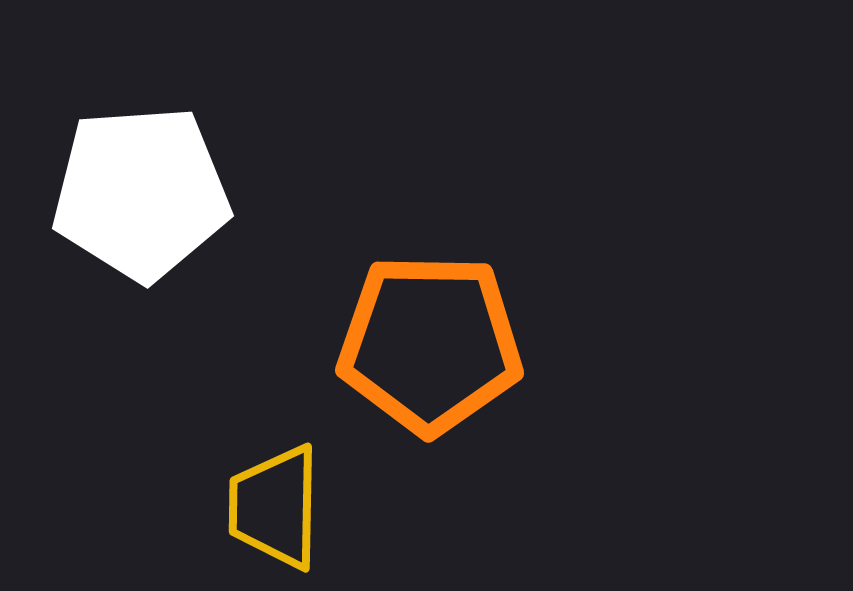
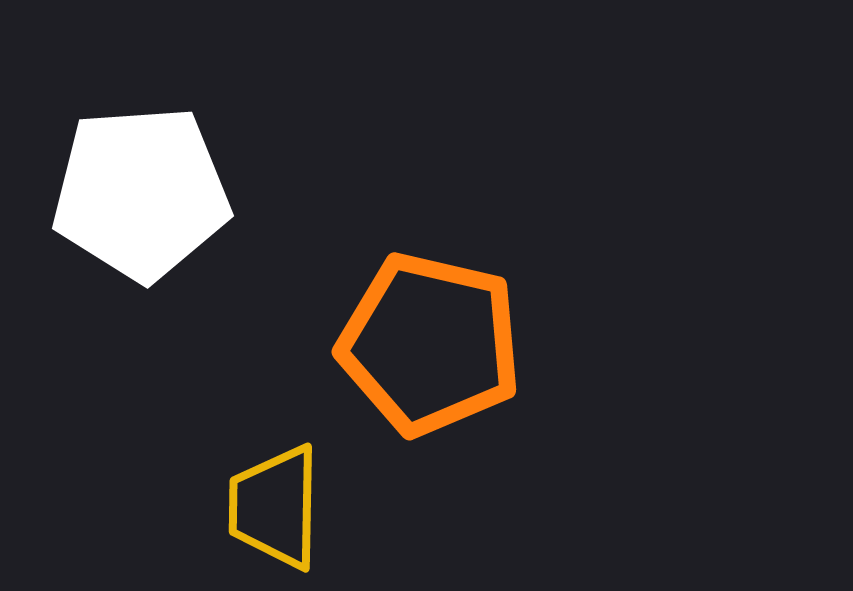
orange pentagon: rotated 12 degrees clockwise
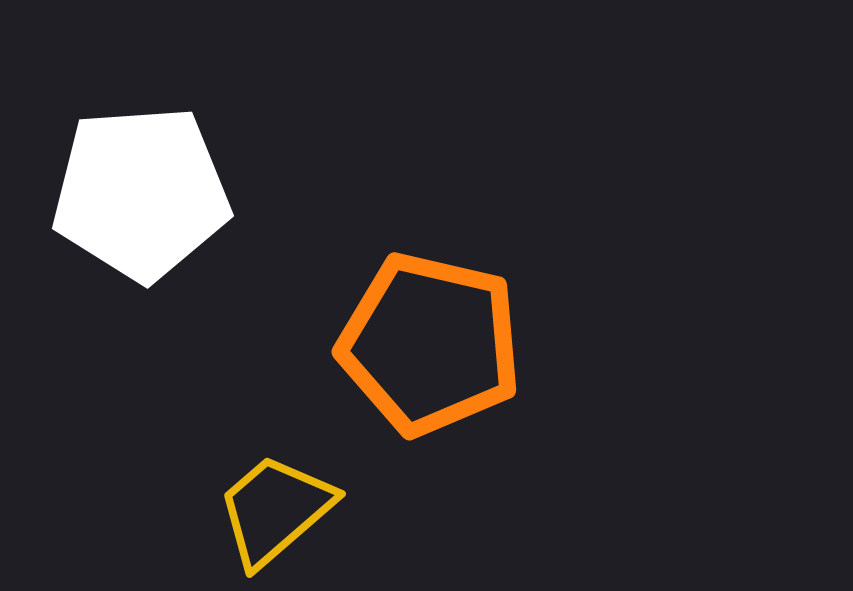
yellow trapezoid: moved 3 px down; rotated 48 degrees clockwise
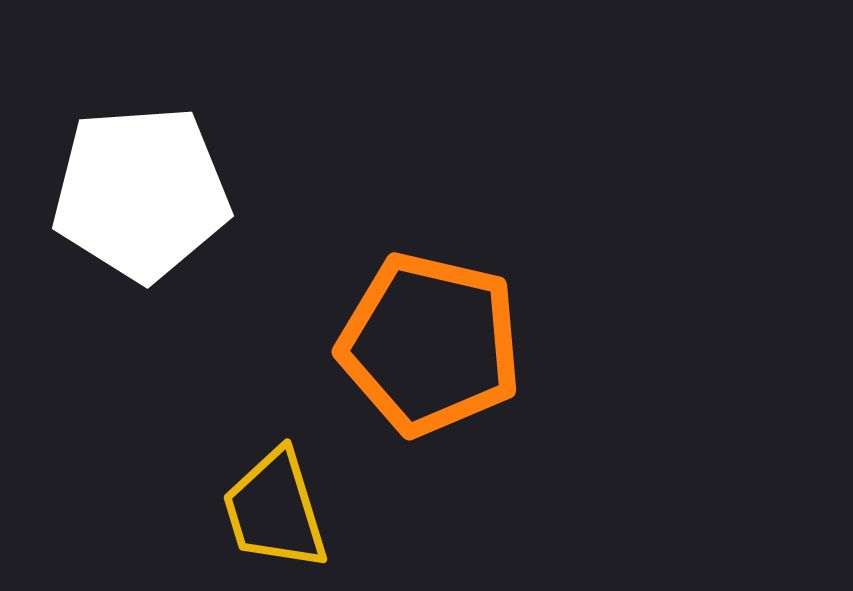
yellow trapezoid: rotated 66 degrees counterclockwise
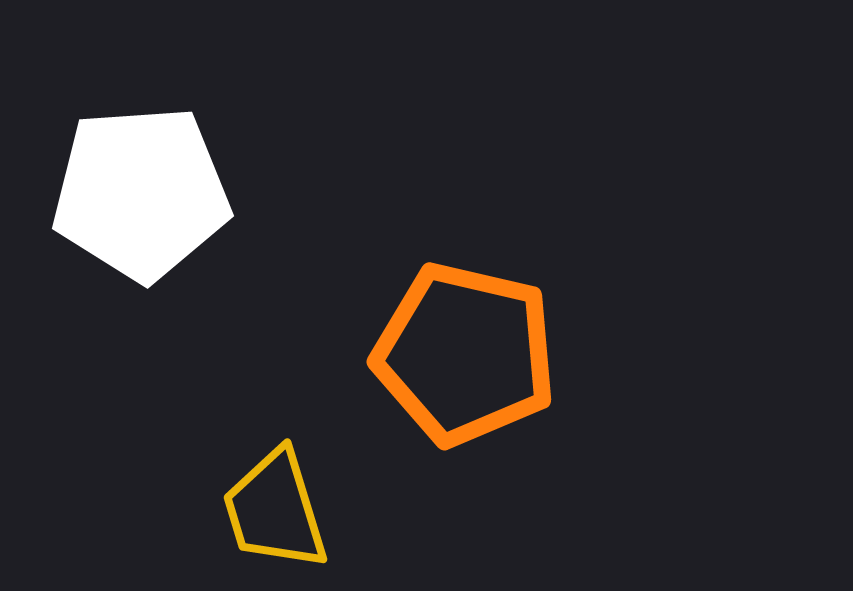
orange pentagon: moved 35 px right, 10 px down
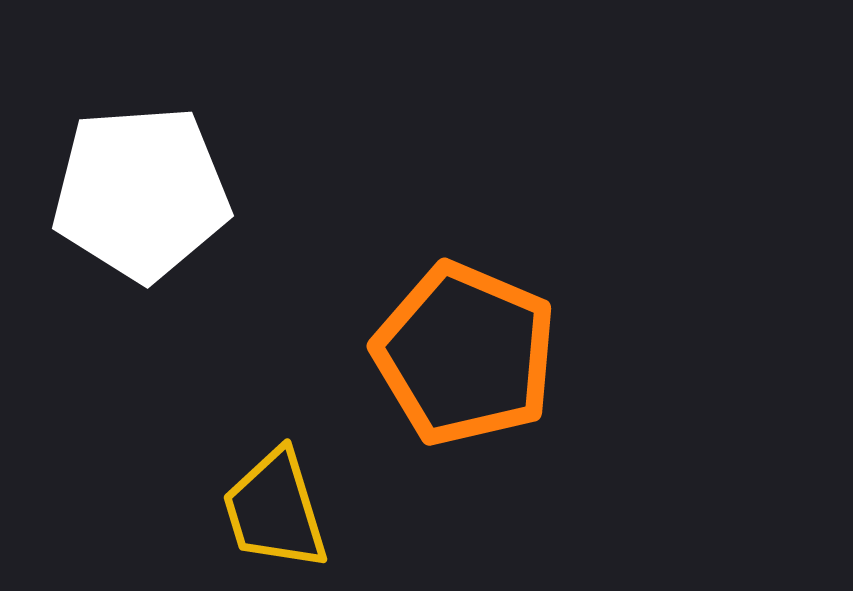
orange pentagon: rotated 10 degrees clockwise
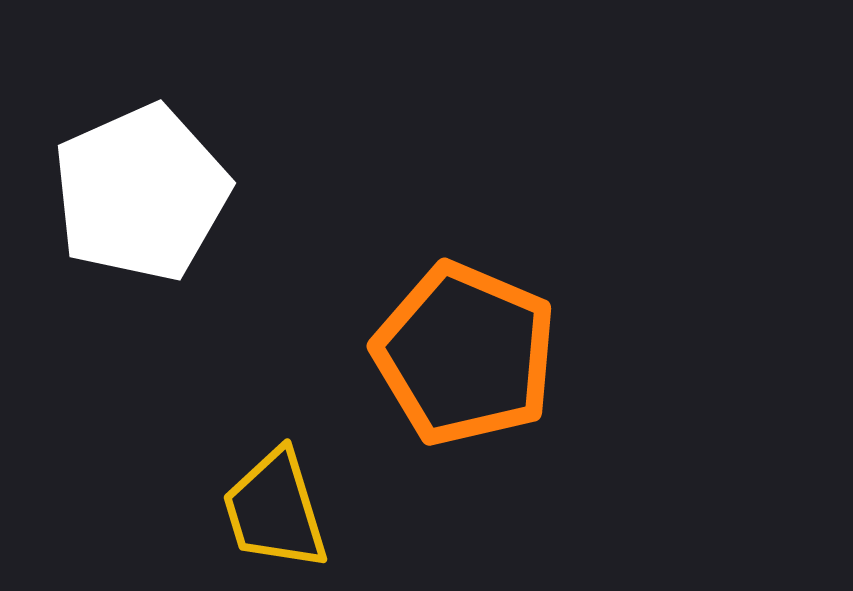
white pentagon: rotated 20 degrees counterclockwise
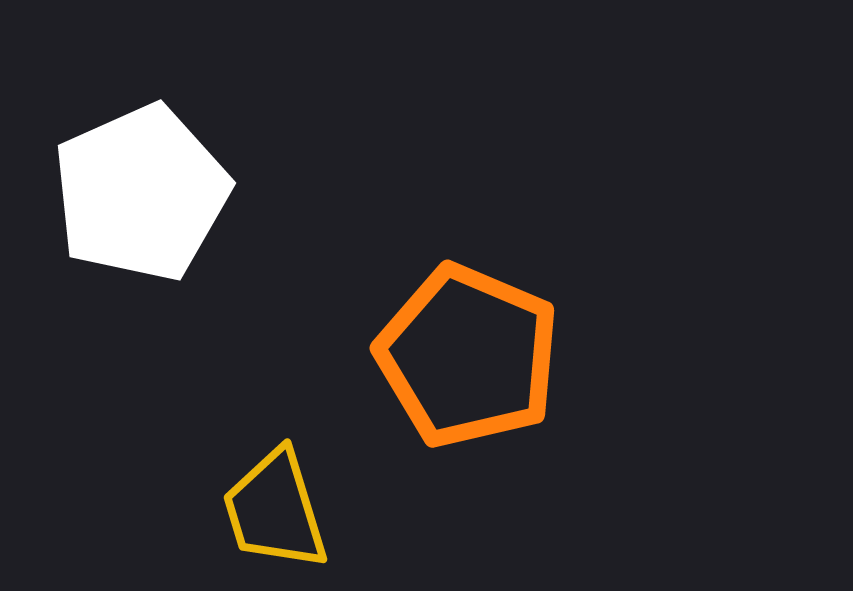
orange pentagon: moved 3 px right, 2 px down
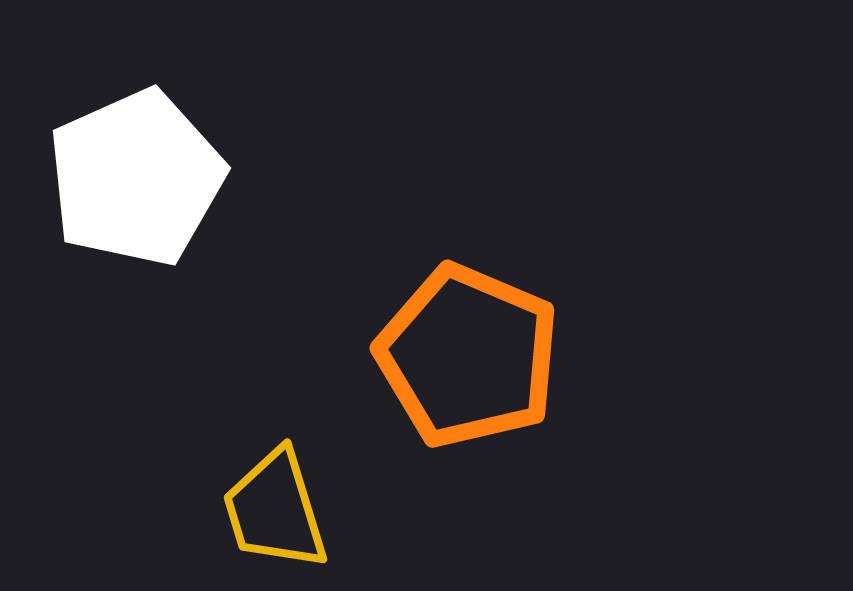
white pentagon: moved 5 px left, 15 px up
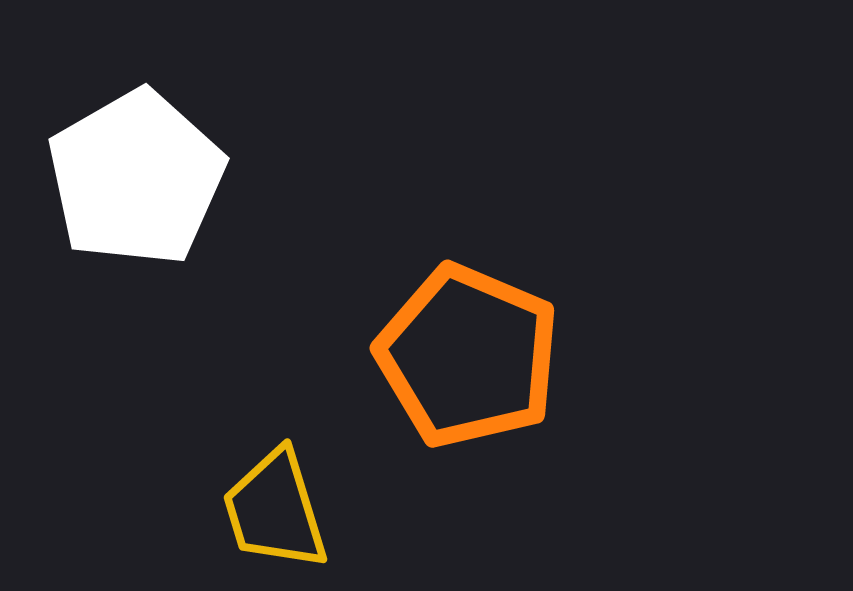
white pentagon: rotated 6 degrees counterclockwise
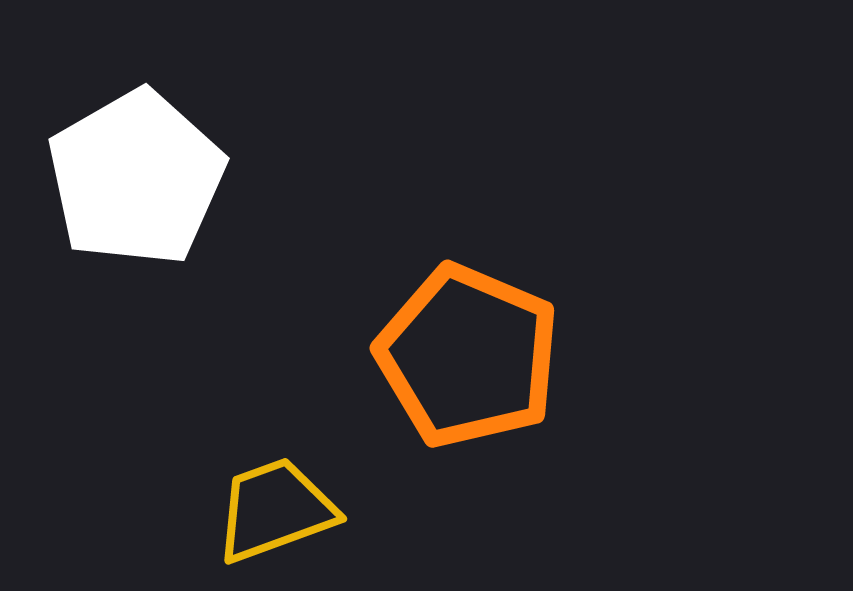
yellow trapezoid: rotated 87 degrees clockwise
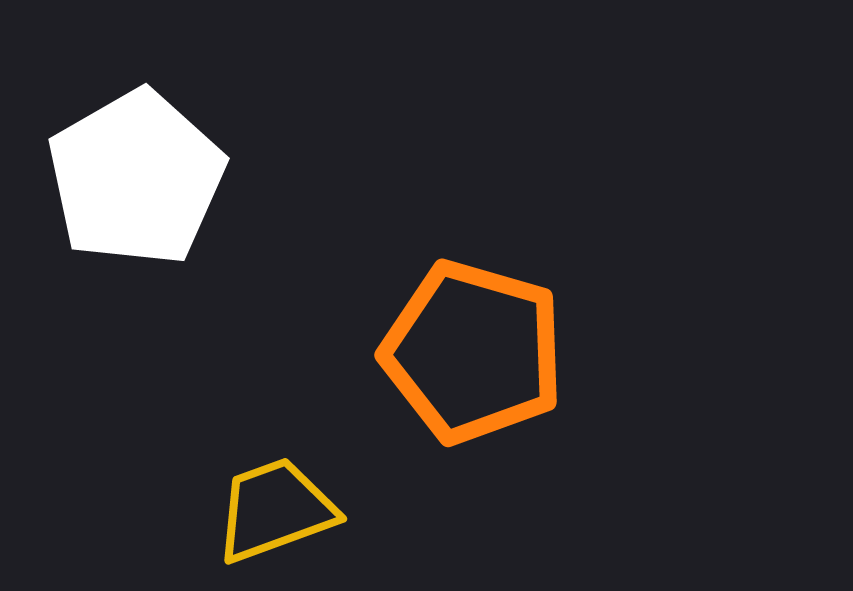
orange pentagon: moved 5 px right, 4 px up; rotated 7 degrees counterclockwise
